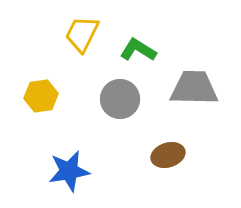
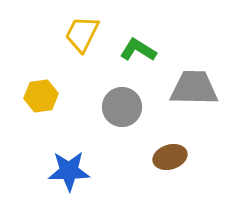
gray circle: moved 2 px right, 8 px down
brown ellipse: moved 2 px right, 2 px down
blue star: rotated 9 degrees clockwise
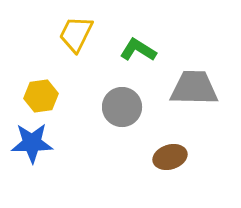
yellow trapezoid: moved 6 px left
blue star: moved 37 px left, 28 px up
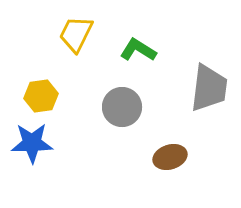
gray trapezoid: moved 15 px right; rotated 96 degrees clockwise
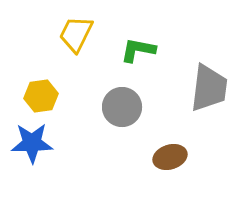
green L-shape: rotated 21 degrees counterclockwise
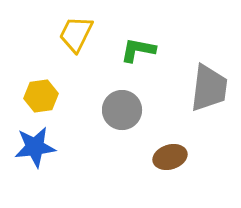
gray circle: moved 3 px down
blue star: moved 3 px right, 4 px down; rotated 6 degrees counterclockwise
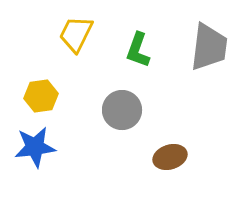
green L-shape: rotated 81 degrees counterclockwise
gray trapezoid: moved 41 px up
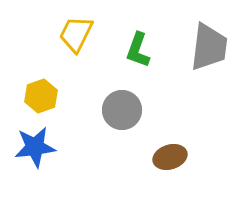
yellow hexagon: rotated 12 degrees counterclockwise
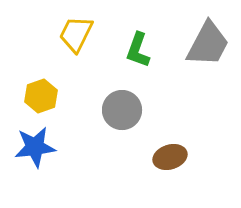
gray trapezoid: moved 1 px left, 3 px up; rotated 21 degrees clockwise
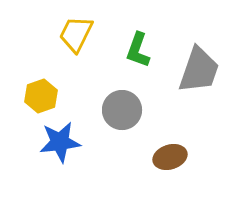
gray trapezoid: moved 9 px left, 26 px down; rotated 9 degrees counterclockwise
blue star: moved 25 px right, 5 px up
